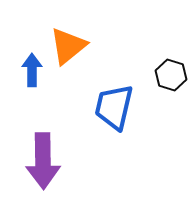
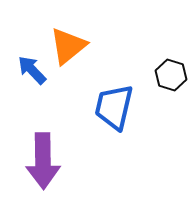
blue arrow: rotated 44 degrees counterclockwise
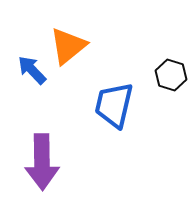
blue trapezoid: moved 2 px up
purple arrow: moved 1 px left, 1 px down
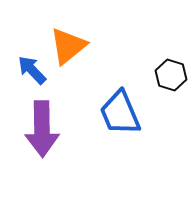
blue trapezoid: moved 6 px right, 8 px down; rotated 36 degrees counterclockwise
purple arrow: moved 33 px up
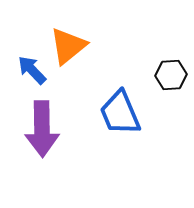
black hexagon: rotated 20 degrees counterclockwise
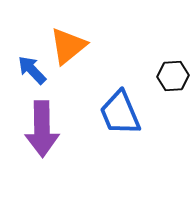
black hexagon: moved 2 px right, 1 px down
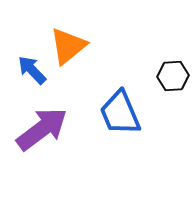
purple arrow: rotated 126 degrees counterclockwise
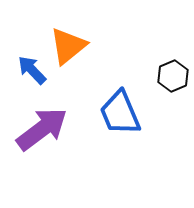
black hexagon: rotated 20 degrees counterclockwise
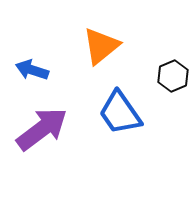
orange triangle: moved 33 px right
blue arrow: rotated 28 degrees counterclockwise
blue trapezoid: rotated 12 degrees counterclockwise
